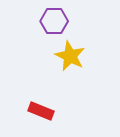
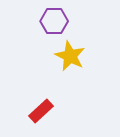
red rectangle: rotated 65 degrees counterclockwise
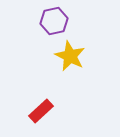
purple hexagon: rotated 12 degrees counterclockwise
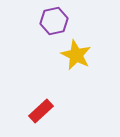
yellow star: moved 6 px right, 1 px up
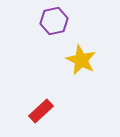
yellow star: moved 5 px right, 5 px down
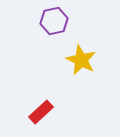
red rectangle: moved 1 px down
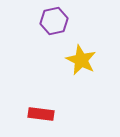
red rectangle: moved 2 px down; rotated 50 degrees clockwise
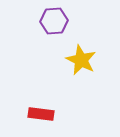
purple hexagon: rotated 8 degrees clockwise
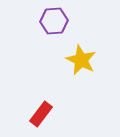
red rectangle: rotated 60 degrees counterclockwise
